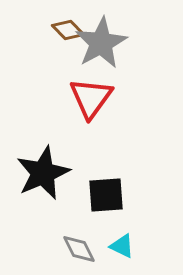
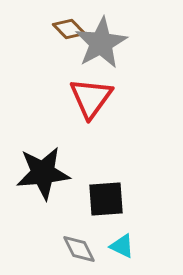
brown diamond: moved 1 px right, 1 px up
black star: rotated 18 degrees clockwise
black square: moved 4 px down
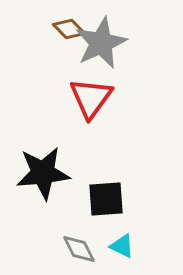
gray star: rotated 4 degrees clockwise
